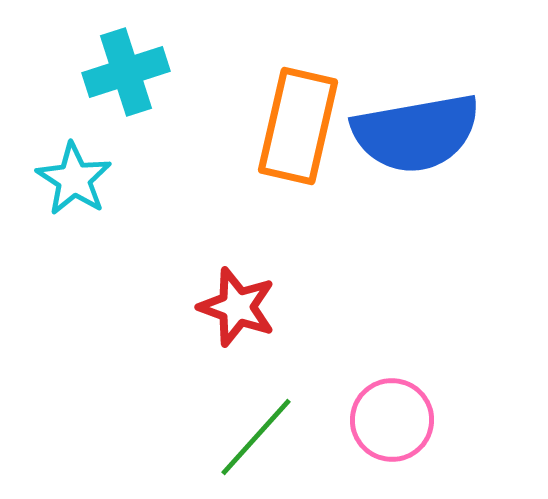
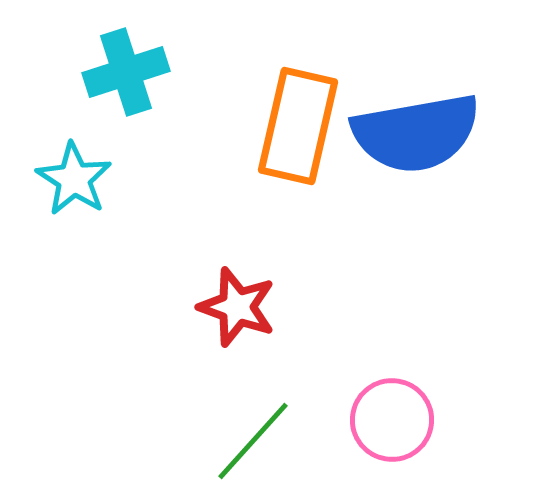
green line: moved 3 px left, 4 px down
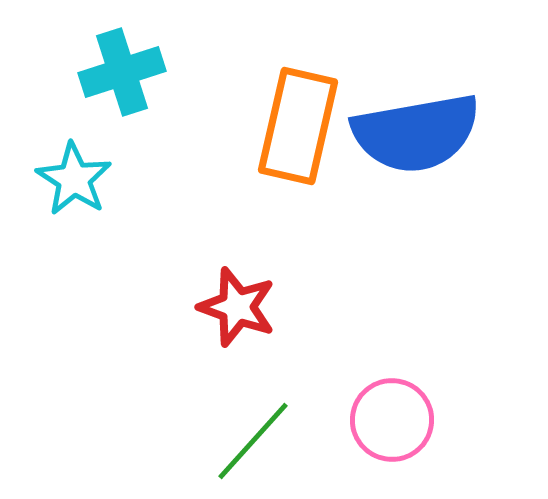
cyan cross: moved 4 px left
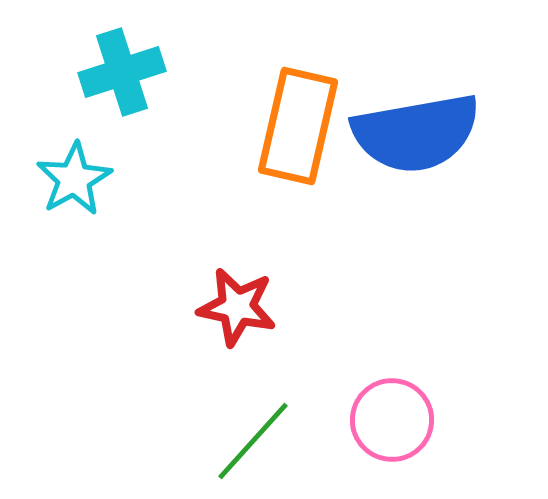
cyan star: rotated 10 degrees clockwise
red star: rotated 8 degrees counterclockwise
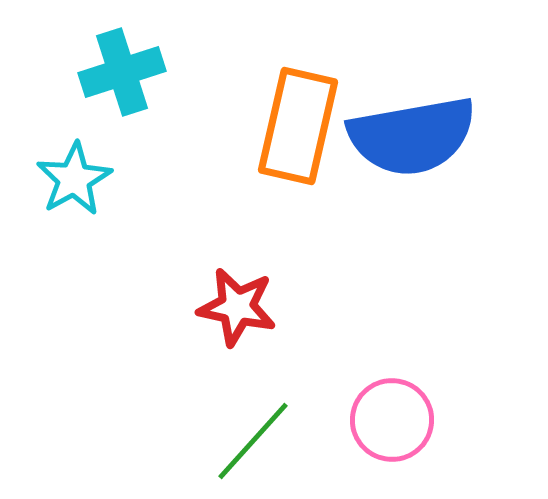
blue semicircle: moved 4 px left, 3 px down
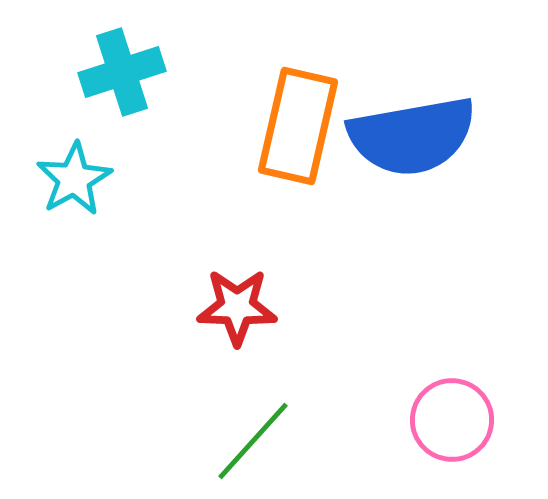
red star: rotated 10 degrees counterclockwise
pink circle: moved 60 px right
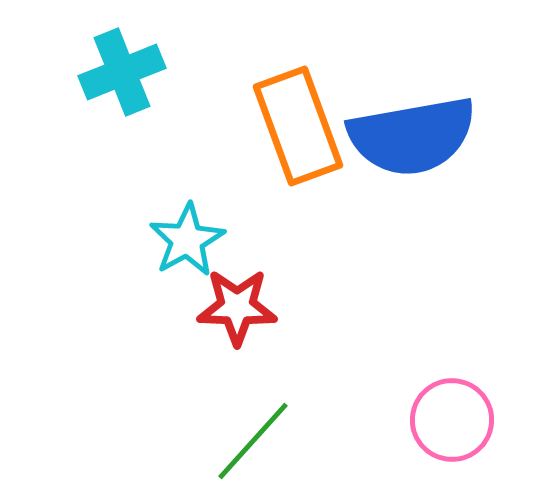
cyan cross: rotated 4 degrees counterclockwise
orange rectangle: rotated 33 degrees counterclockwise
cyan star: moved 113 px right, 61 px down
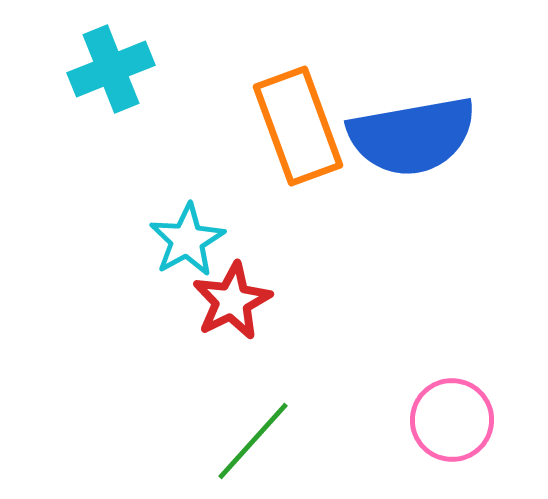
cyan cross: moved 11 px left, 3 px up
red star: moved 5 px left, 6 px up; rotated 28 degrees counterclockwise
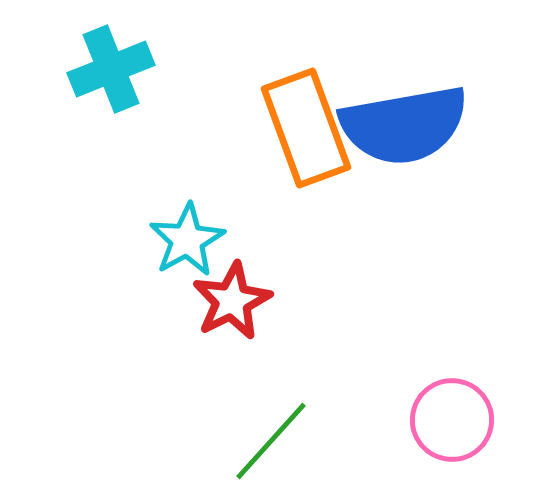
orange rectangle: moved 8 px right, 2 px down
blue semicircle: moved 8 px left, 11 px up
green line: moved 18 px right
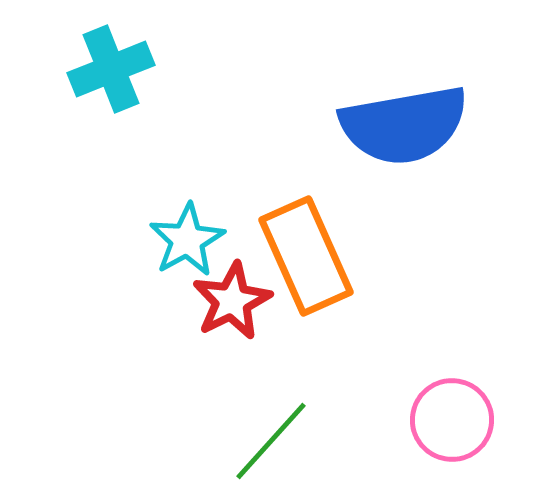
orange rectangle: moved 128 px down; rotated 4 degrees counterclockwise
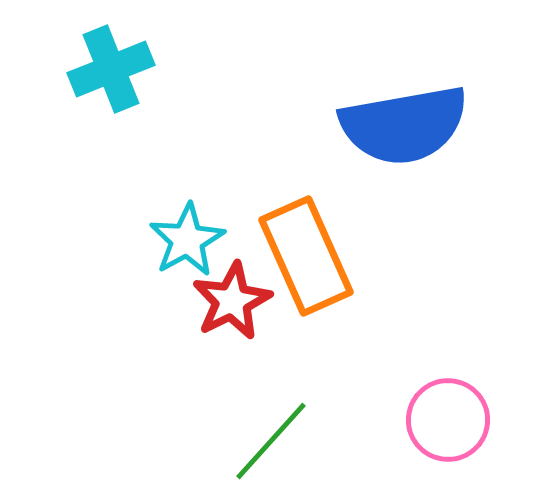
pink circle: moved 4 px left
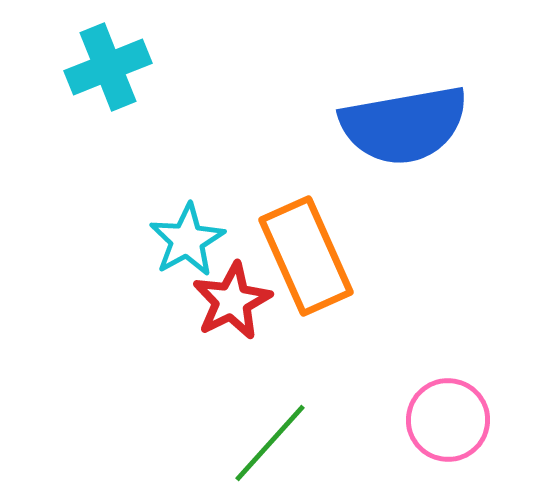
cyan cross: moved 3 px left, 2 px up
green line: moved 1 px left, 2 px down
